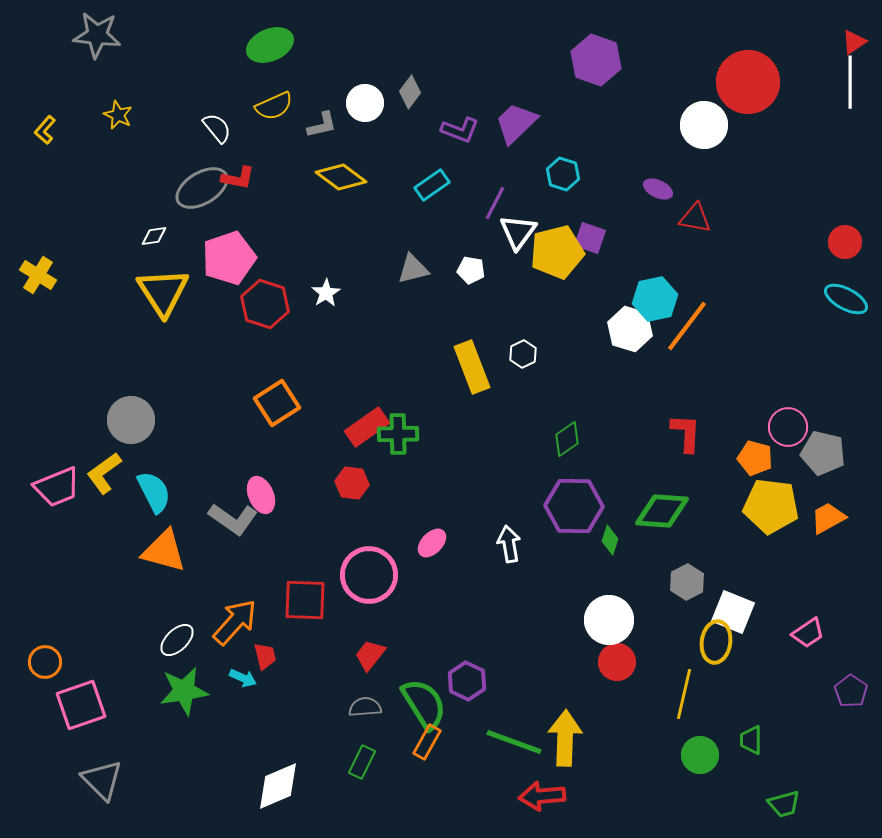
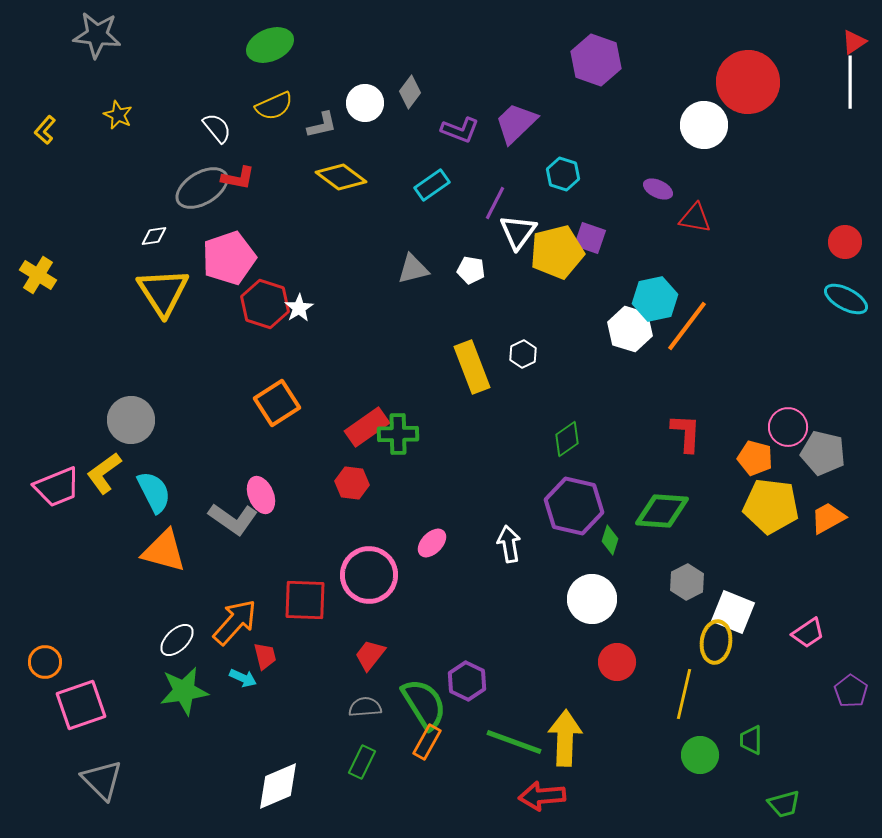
white star at (326, 293): moved 27 px left, 15 px down
purple hexagon at (574, 506): rotated 12 degrees clockwise
white circle at (609, 620): moved 17 px left, 21 px up
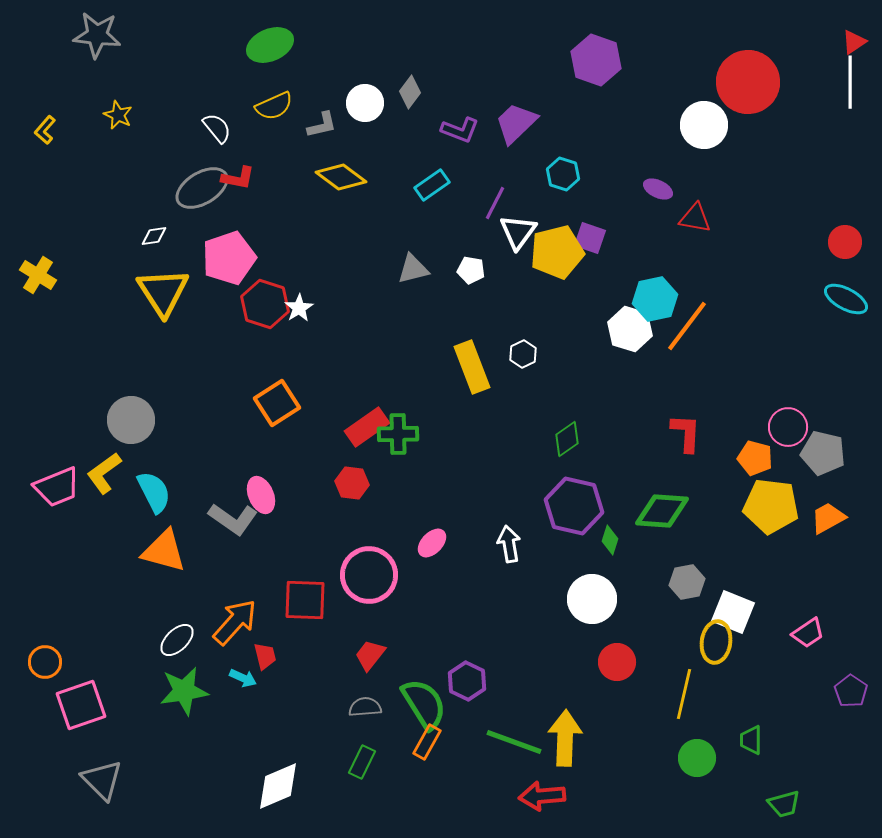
gray hexagon at (687, 582): rotated 16 degrees clockwise
green circle at (700, 755): moved 3 px left, 3 px down
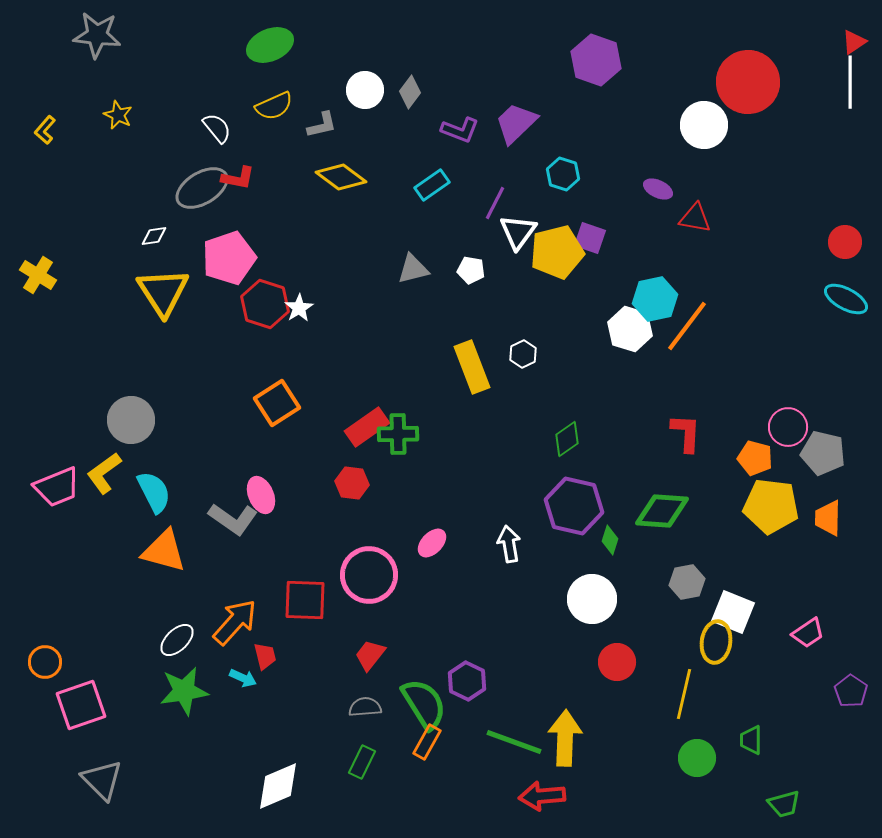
white circle at (365, 103): moved 13 px up
orange trapezoid at (828, 518): rotated 60 degrees counterclockwise
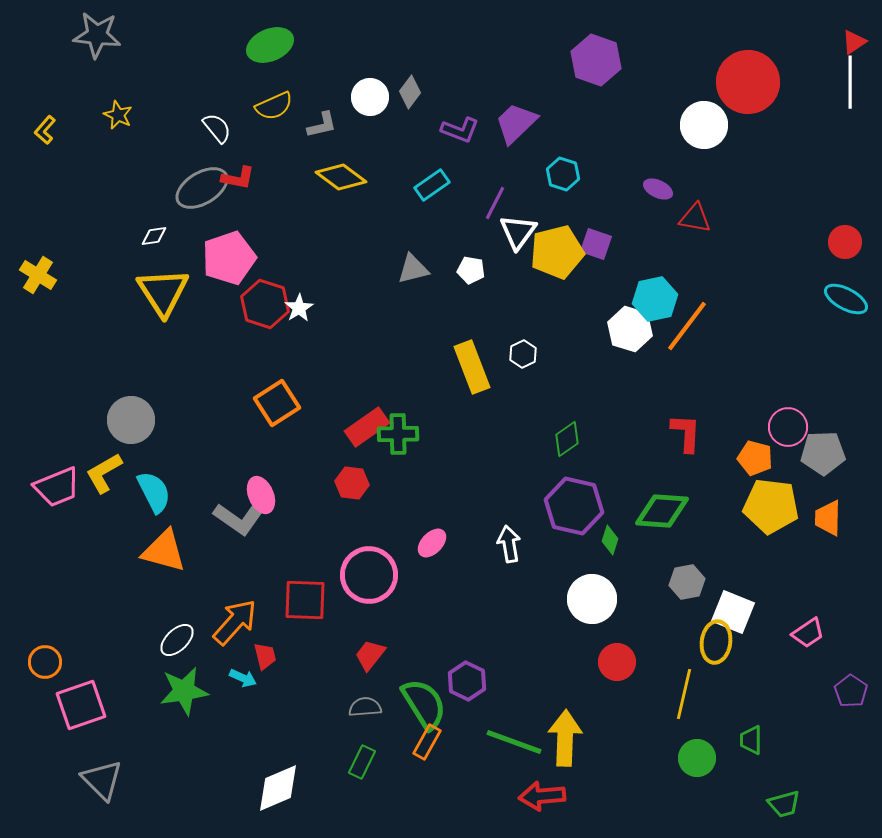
white circle at (365, 90): moved 5 px right, 7 px down
purple square at (590, 238): moved 6 px right, 6 px down
gray pentagon at (823, 453): rotated 15 degrees counterclockwise
yellow L-shape at (104, 473): rotated 6 degrees clockwise
gray L-shape at (233, 519): moved 5 px right
white diamond at (278, 786): moved 2 px down
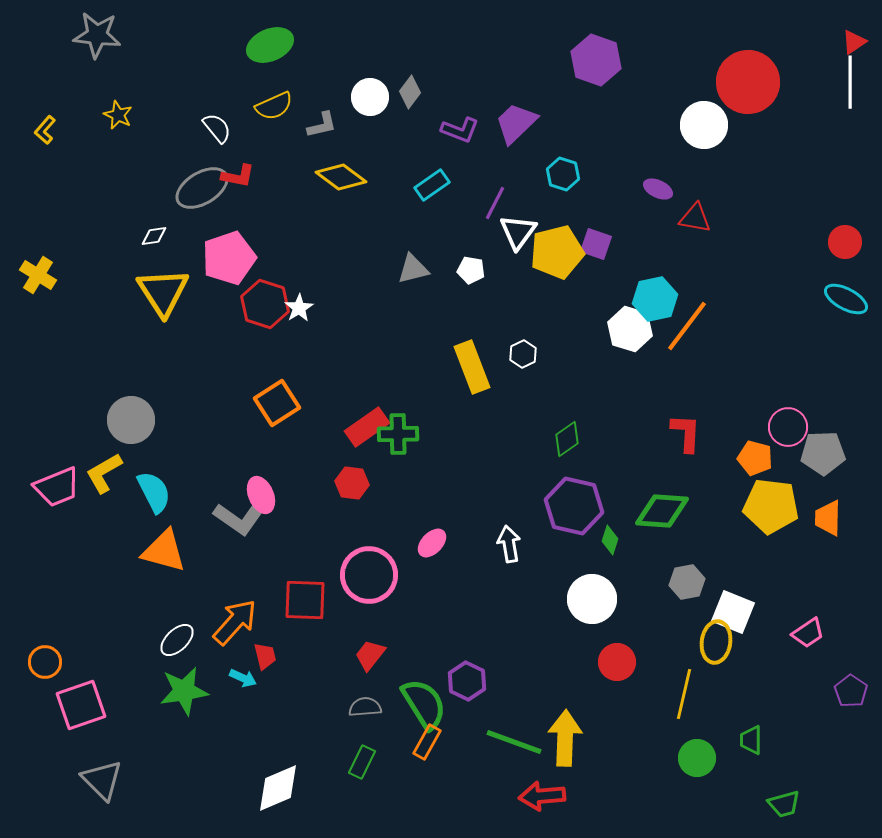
red L-shape at (238, 178): moved 2 px up
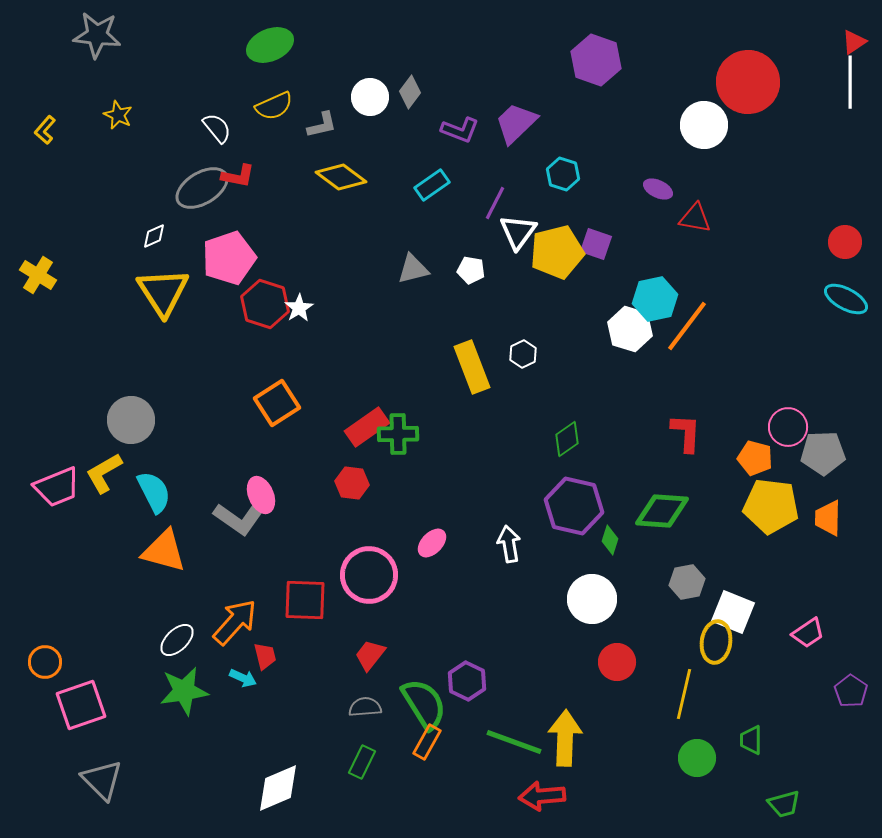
white diamond at (154, 236): rotated 16 degrees counterclockwise
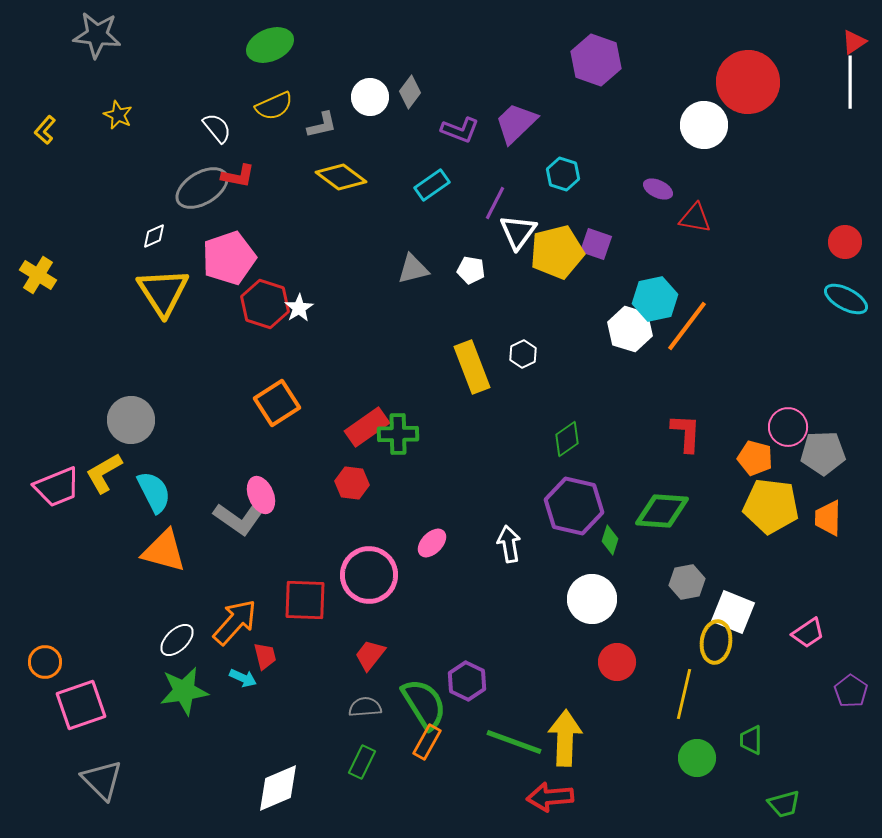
red arrow at (542, 796): moved 8 px right, 1 px down
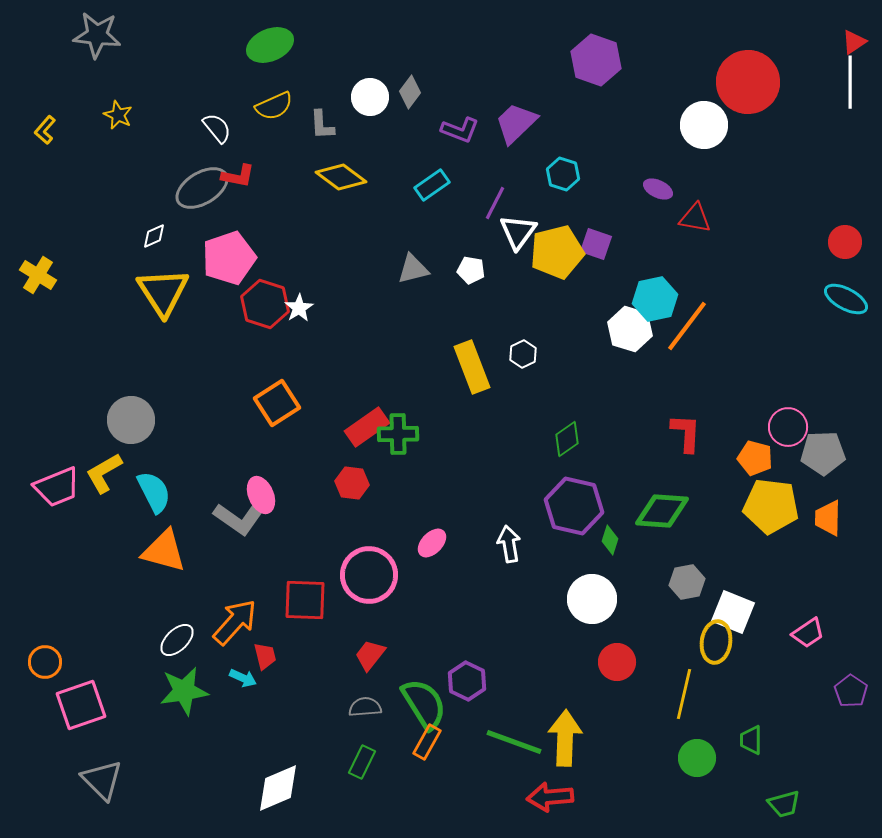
gray L-shape at (322, 125): rotated 100 degrees clockwise
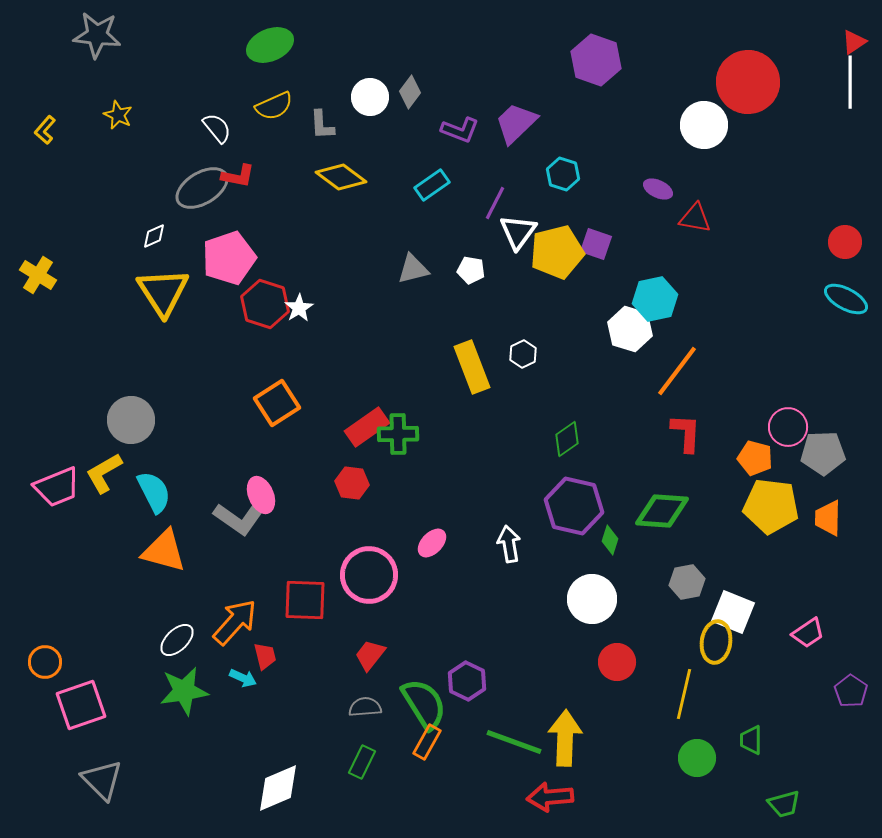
orange line at (687, 326): moved 10 px left, 45 px down
